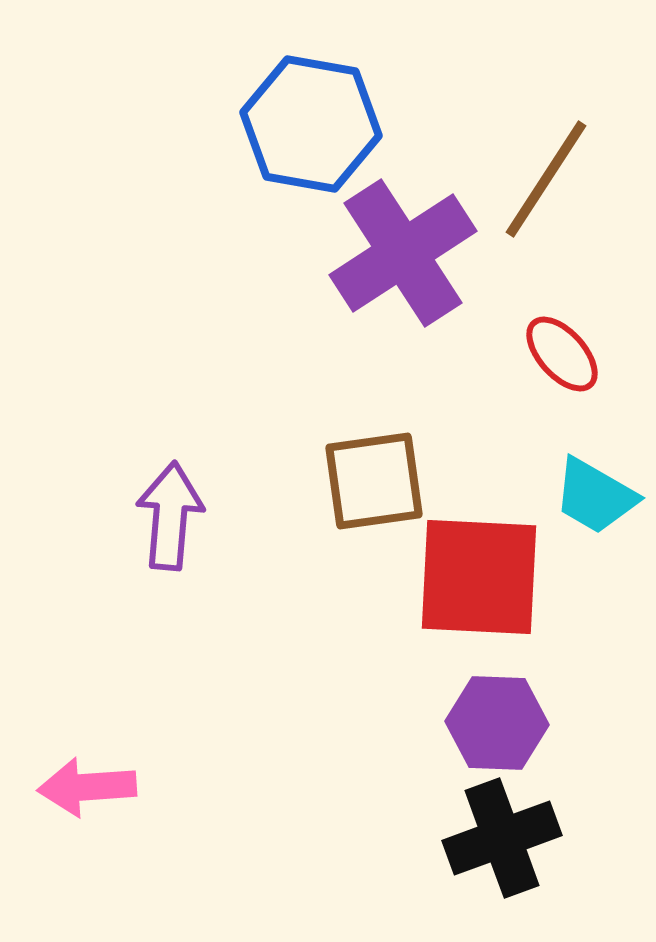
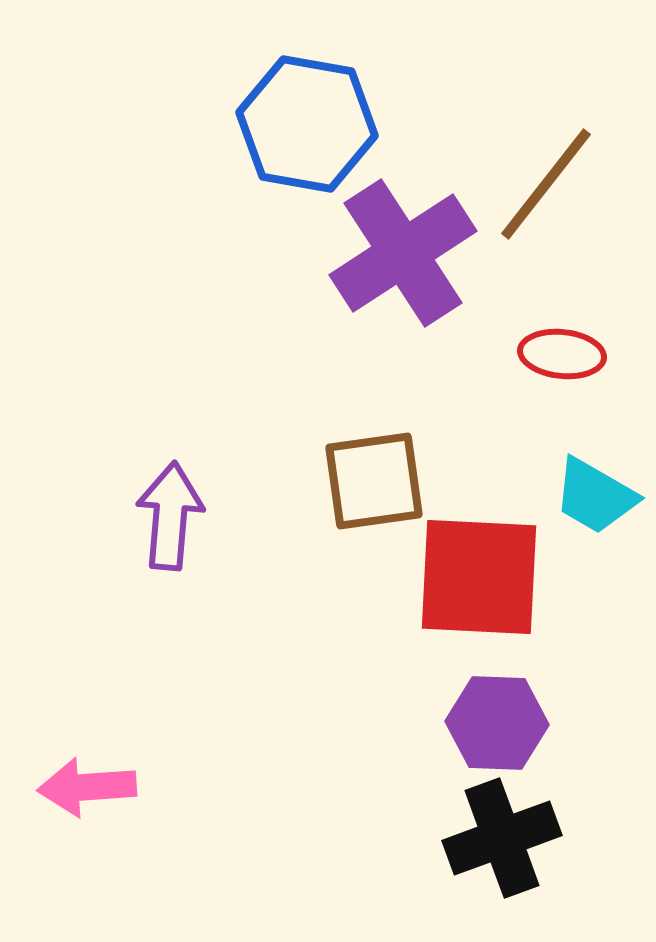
blue hexagon: moved 4 px left
brown line: moved 5 px down; rotated 5 degrees clockwise
red ellipse: rotated 42 degrees counterclockwise
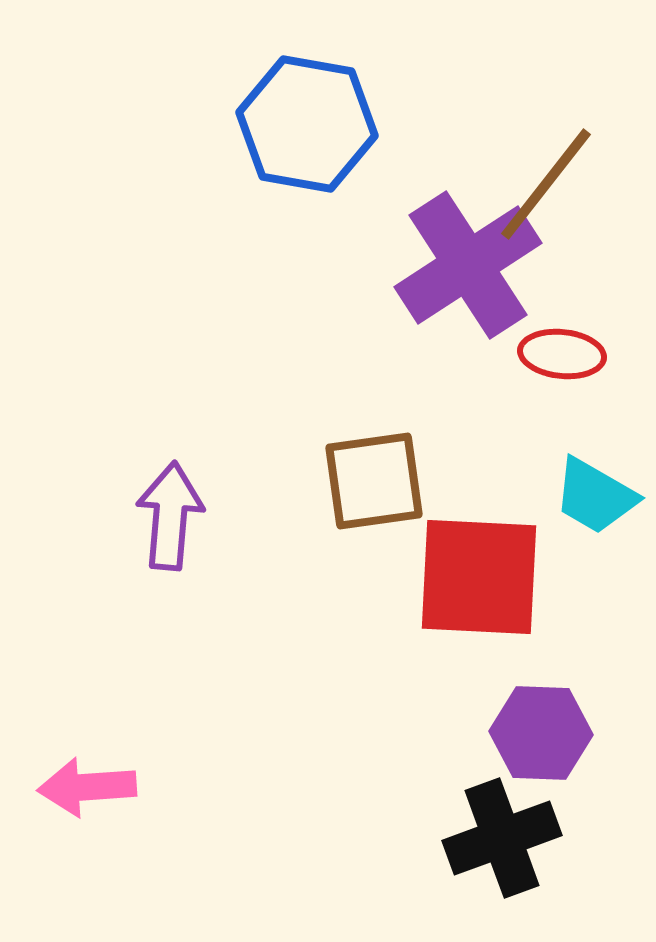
purple cross: moved 65 px right, 12 px down
purple hexagon: moved 44 px right, 10 px down
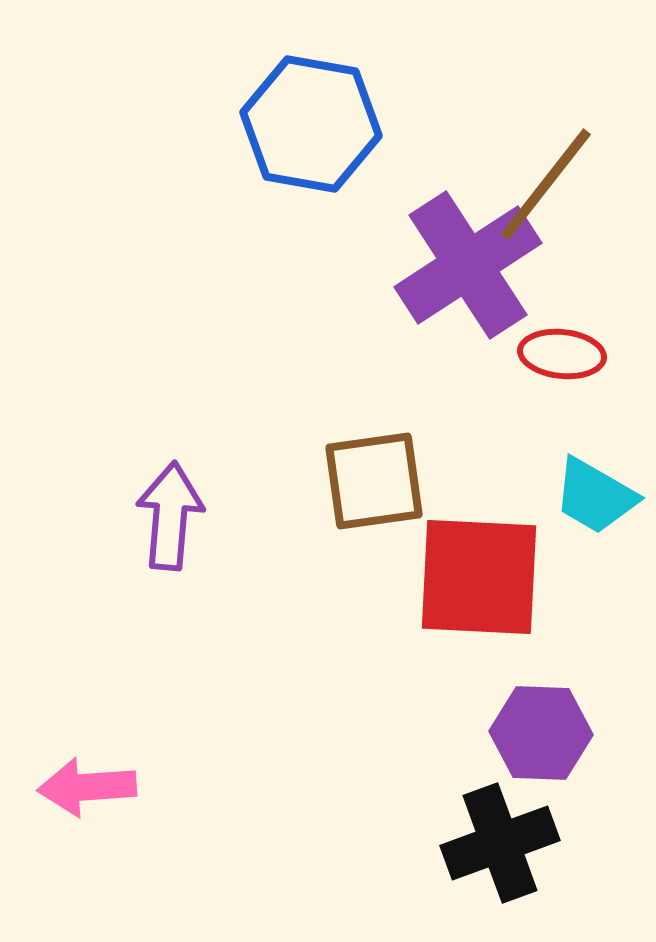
blue hexagon: moved 4 px right
black cross: moved 2 px left, 5 px down
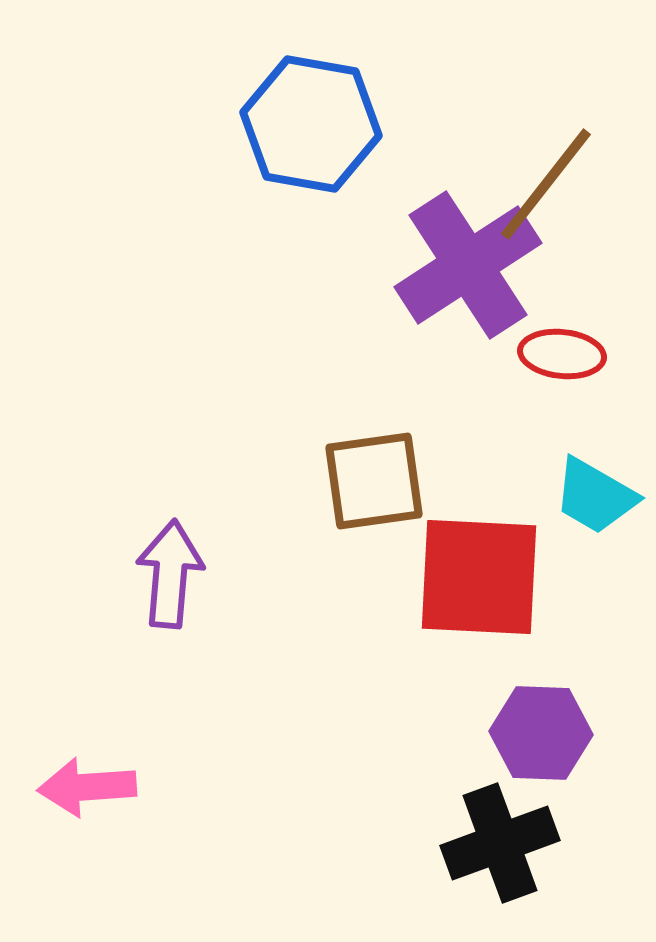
purple arrow: moved 58 px down
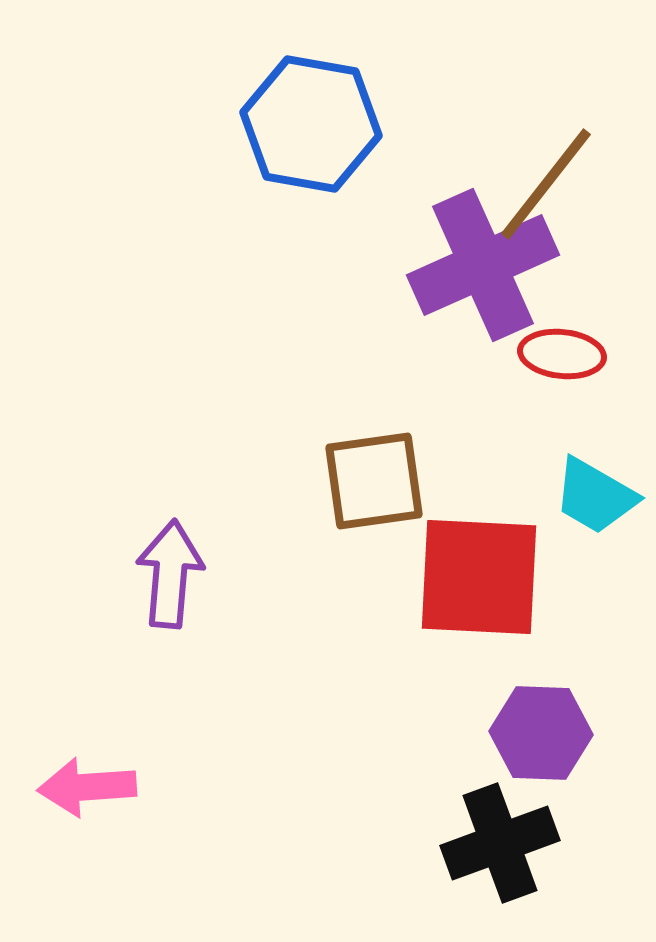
purple cross: moved 15 px right; rotated 9 degrees clockwise
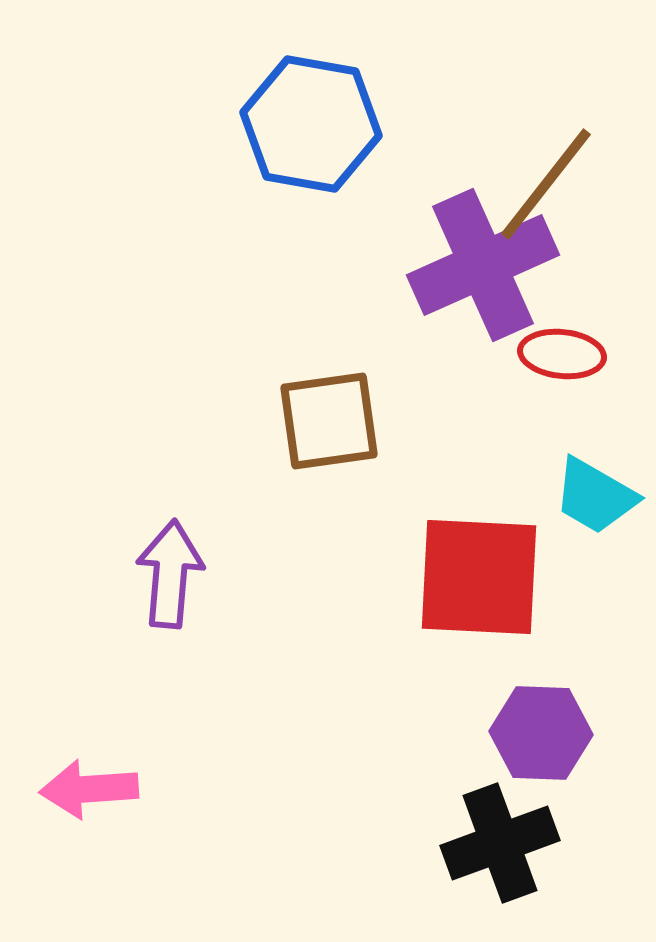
brown square: moved 45 px left, 60 px up
pink arrow: moved 2 px right, 2 px down
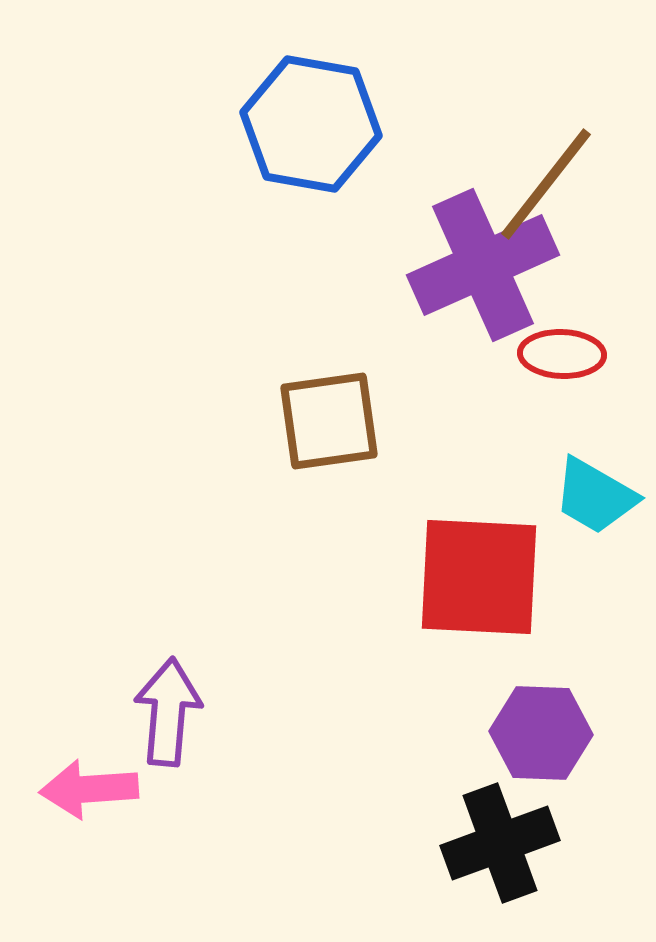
red ellipse: rotated 4 degrees counterclockwise
purple arrow: moved 2 px left, 138 px down
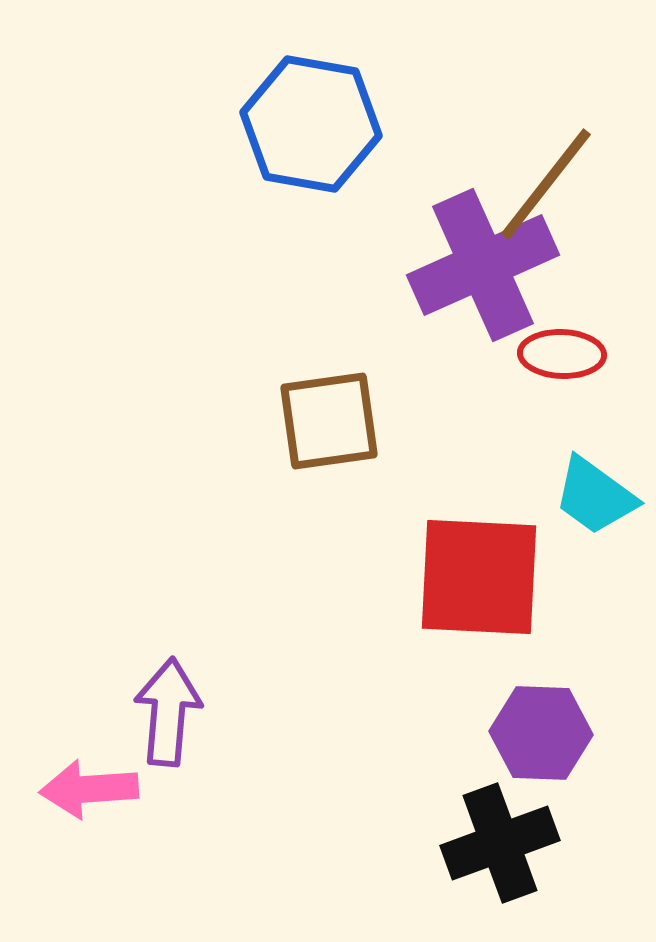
cyan trapezoid: rotated 6 degrees clockwise
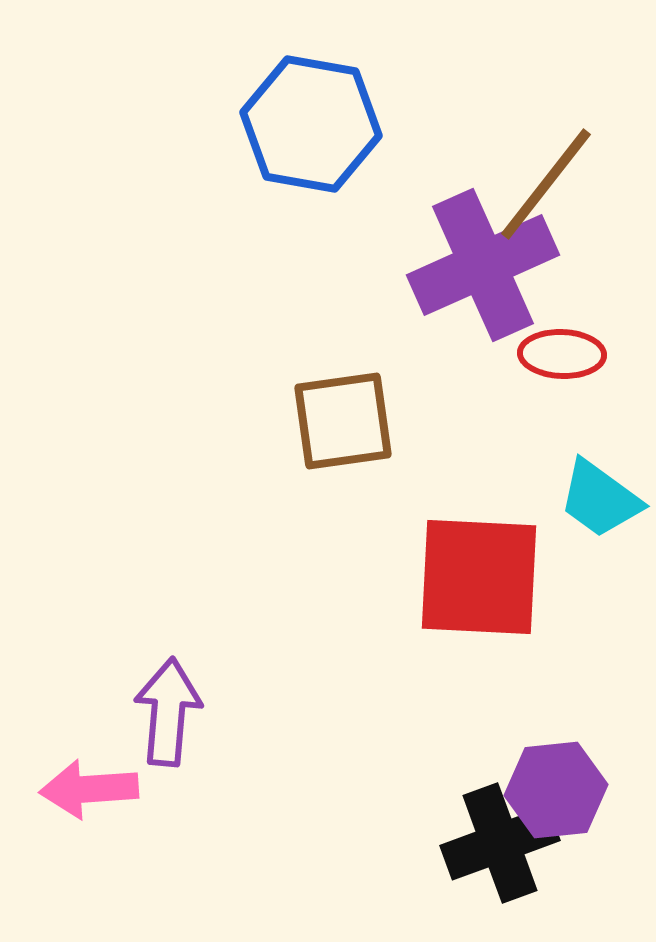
brown square: moved 14 px right
cyan trapezoid: moved 5 px right, 3 px down
purple hexagon: moved 15 px right, 57 px down; rotated 8 degrees counterclockwise
